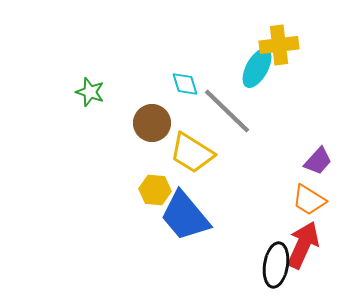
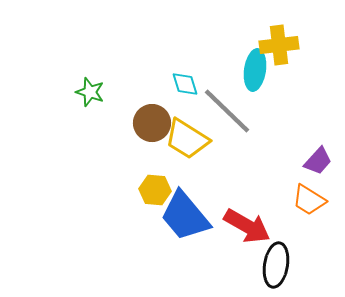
cyan ellipse: moved 2 px left, 2 px down; rotated 21 degrees counterclockwise
yellow trapezoid: moved 5 px left, 14 px up
red arrow: moved 56 px left, 19 px up; rotated 96 degrees clockwise
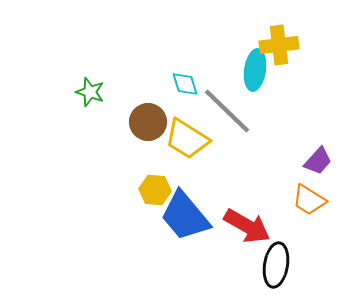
brown circle: moved 4 px left, 1 px up
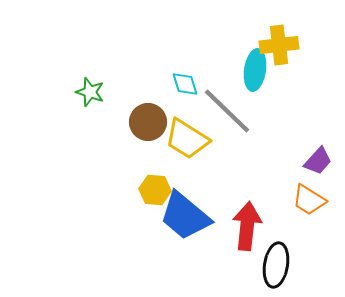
blue trapezoid: rotated 10 degrees counterclockwise
red arrow: rotated 114 degrees counterclockwise
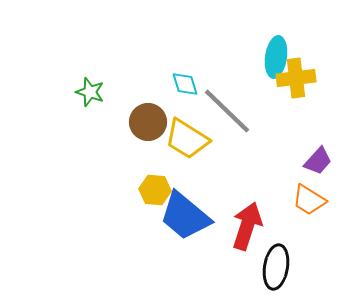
yellow cross: moved 17 px right, 33 px down
cyan ellipse: moved 21 px right, 13 px up
red arrow: rotated 12 degrees clockwise
black ellipse: moved 2 px down
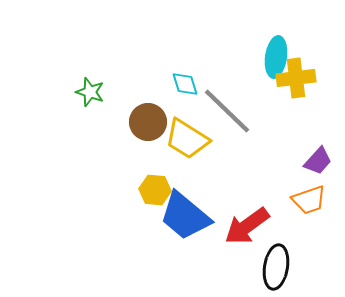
orange trapezoid: rotated 51 degrees counterclockwise
red arrow: rotated 144 degrees counterclockwise
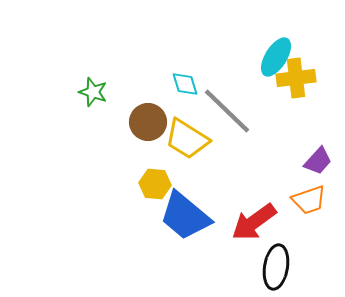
cyan ellipse: rotated 24 degrees clockwise
green star: moved 3 px right
yellow hexagon: moved 6 px up
red arrow: moved 7 px right, 4 px up
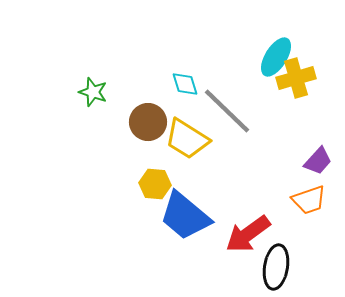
yellow cross: rotated 9 degrees counterclockwise
red arrow: moved 6 px left, 12 px down
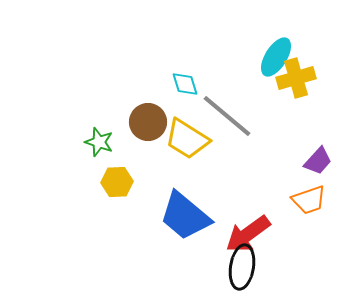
green star: moved 6 px right, 50 px down
gray line: moved 5 px down; rotated 4 degrees counterclockwise
yellow hexagon: moved 38 px left, 2 px up; rotated 8 degrees counterclockwise
black ellipse: moved 34 px left
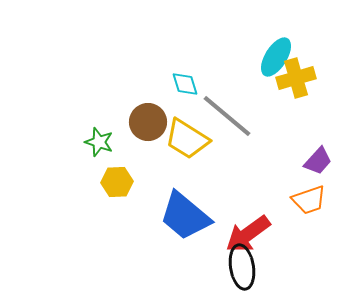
black ellipse: rotated 18 degrees counterclockwise
